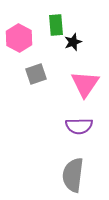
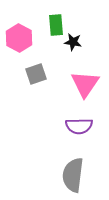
black star: rotated 30 degrees clockwise
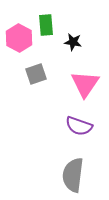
green rectangle: moved 10 px left
purple semicircle: rotated 20 degrees clockwise
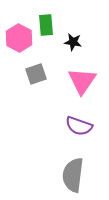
pink triangle: moved 3 px left, 3 px up
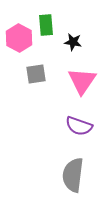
gray square: rotated 10 degrees clockwise
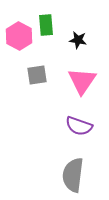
pink hexagon: moved 2 px up
black star: moved 5 px right, 2 px up
gray square: moved 1 px right, 1 px down
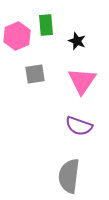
pink hexagon: moved 2 px left; rotated 8 degrees clockwise
black star: moved 1 px left, 1 px down; rotated 12 degrees clockwise
gray square: moved 2 px left, 1 px up
gray semicircle: moved 4 px left, 1 px down
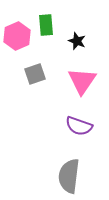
gray square: rotated 10 degrees counterclockwise
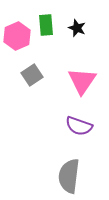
black star: moved 13 px up
gray square: moved 3 px left, 1 px down; rotated 15 degrees counterclockwise
